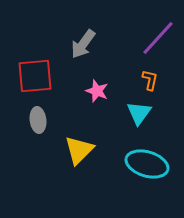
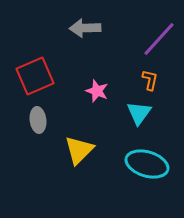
purple line: moved 1 px right, 1 px down
gray arrow: moved 2 px right, 16 px up; rotated 52 degrees clockwise
red square: rotated 18 degrees counterclockwise
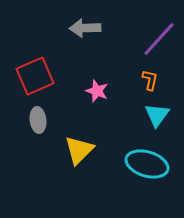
cyan triangle: moved 18 px right, 2 px down
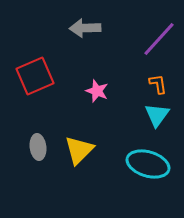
orange L-shape: moved 8 px right, 4 px down; rotated 20 degrees counterclockwise
gray ellipse: moved 27 px down
cyan ellipse: moved 1 px right
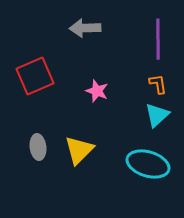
purple line: moved 1 px left; rotated 42 degrees counterclockwise
cyan triangle: rotated 12 degrees clockwise
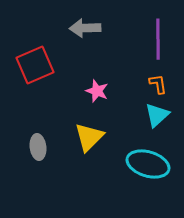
red square: moved 11 px up
yellow triangle: moved 10 px right, 13 px up
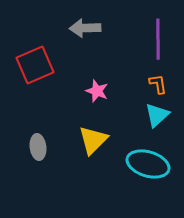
yellow triangle: moved 4 px right, 3 px down
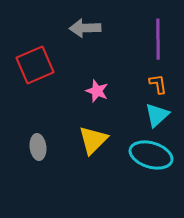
cyan ellipse: moved 3 px right, 9 px up
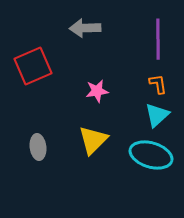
red square: moved 2 px left, 1 px down
pink star: rotated 30 degrees counterclockwise
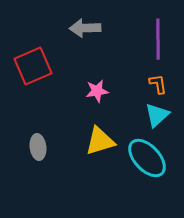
yellow triangle: moved 7 px right, 1 px down; rotated 28 degrees clockwise
cyan ellipse: moved 4 px left, 3 px down; rotated 30 degrees clockwise
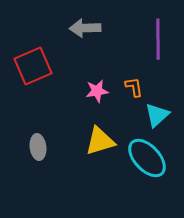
orange L-shape: moved 24 px left, 3 px down
